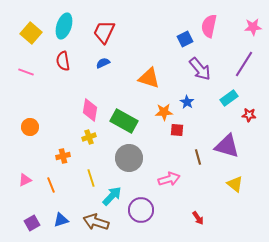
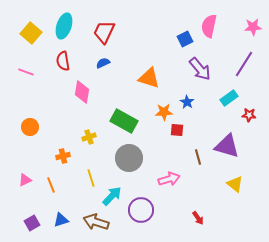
pink diamond: moved 8 px left, 18 px up
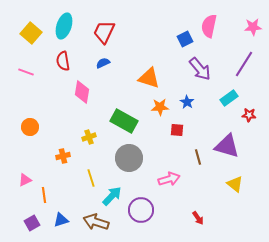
orange star: moved 4 px left, 5 px up
orange line: moved 7 px left, 10 px down; rotated 14 degrees clockwise
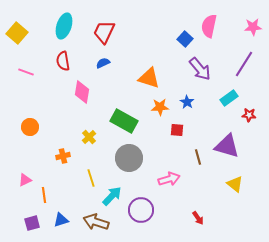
yellow square: moved 14 px left
blue square: rotated 21 degrees counterclockwise
yellow cross: rotated 24 degrees counterclockwise
purple square: rotated 14 degrees clockwise
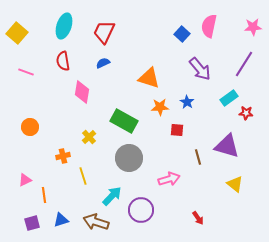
blue square: moved 3 px left, 5 px up
red star: moved 3 px left, 2 px up
yellow line: moved 8 px left, 2 px up
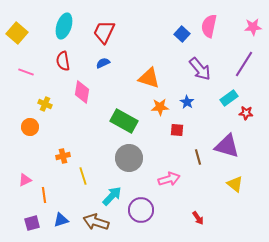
yellow cross: moved 44 px left, 33 px up; rotated 24 degrees counterclockwise
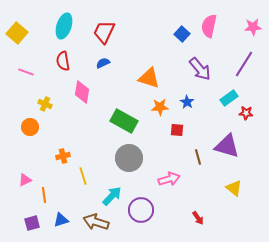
yellow triangle: moved 1 px left, 4 px down
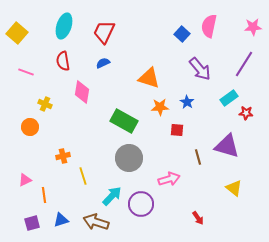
purple circle: moved 6 px up
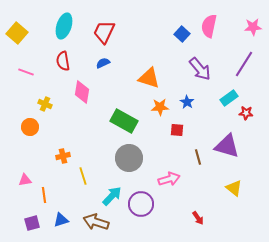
pink triangle: rotated 16 degrees clockwise
